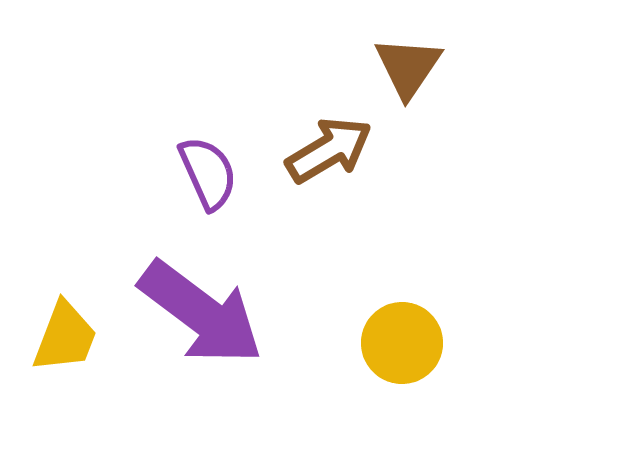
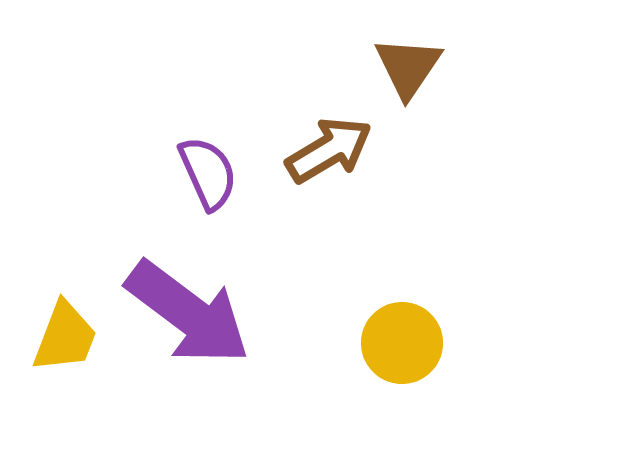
purple arrow: moved 13 px left
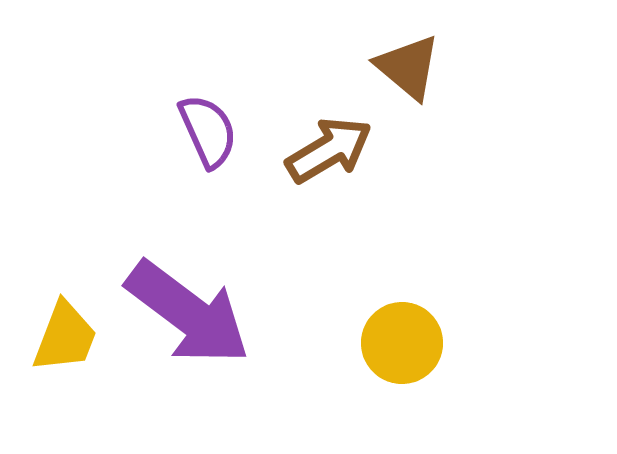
brown triangle: rotated 24 degrees counterclockwise
purple semicircle: moved 42 px up
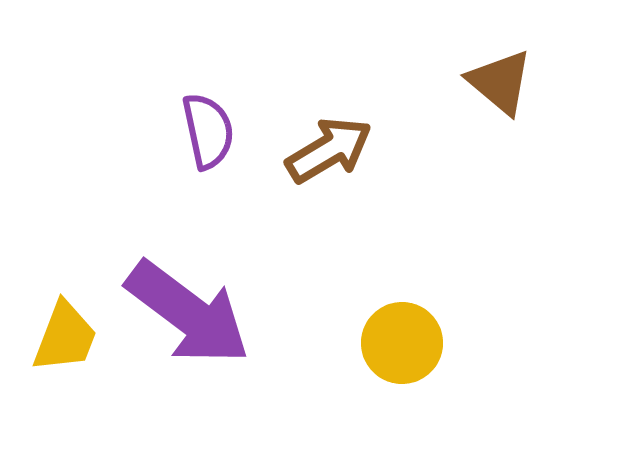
brown triangle: moved 92 px right, 15 px down
purple semicircle: rotated 12 degrees clockwise
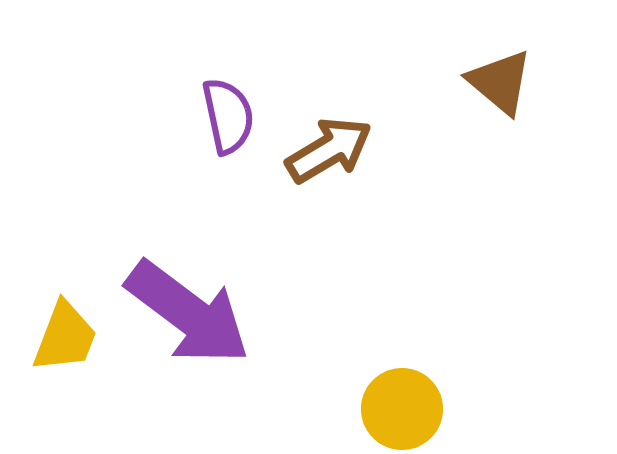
purple semicircle: moved 20 px right, 15 px up
yellow circle: moved 66 px down
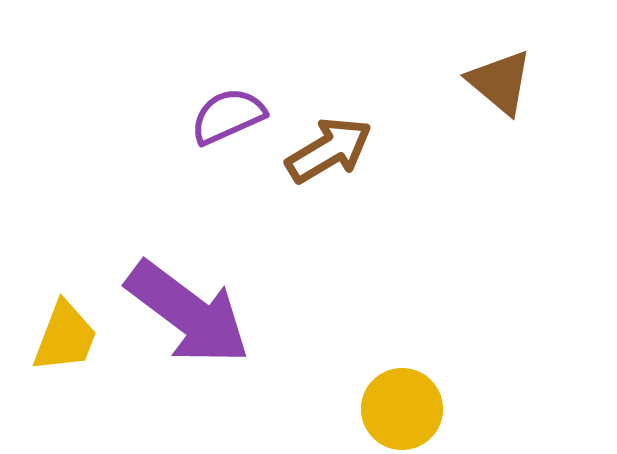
purple semicircle: rotated 102 degrees counterclockwise
